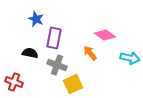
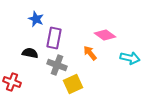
red cross: moved 2 px left
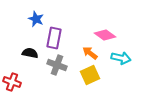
orange arrow: rotated 14 degrees counterclockwise
cyan arrow: moved 9 px left
yellow square: moved 17 px right, 9 px up
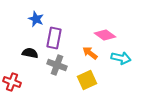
yellow square: moved 3 px left, 5 px down
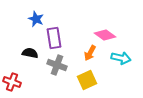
purple rectangle: rotated 20 degrees counterclockwise
orange arrow: rotated 98 degrees counterclockwise
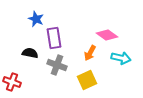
pink diamond: moved 2 px right
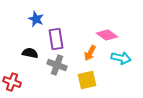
purple rectangle: moved 2 px right, 1 px down
yellow square: rotated 12 degrees clockwise
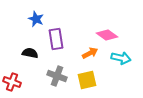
orange arrow: rotated 147 degrees counterclockwise
gray cross: moved 11 px down
